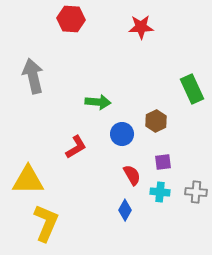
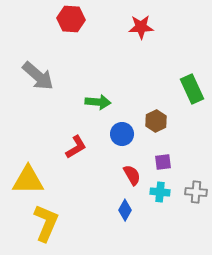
gray arrow: moved 5 px right; rotated 144 degrees clockwise
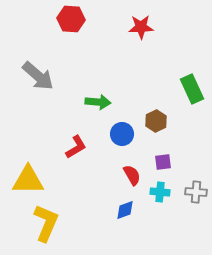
blue diamond: rotated 40 degrees clockwise
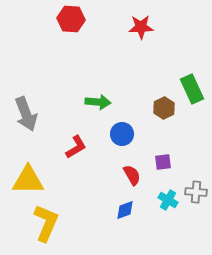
gray arrow: moved 12 px left, 38 px down; rotated 28 degrees clockwise
brown hexagon: moved 8 px right, 13 px up
cyan cross: moved 8 px right, 8 px down; rotated 24 degrees clockwise
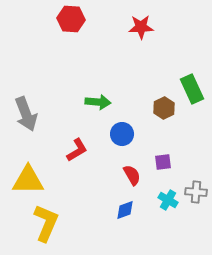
red L-shape: moved 1 px right, 3 px down
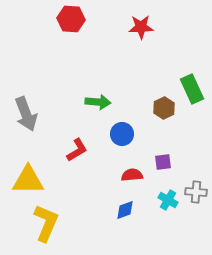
red semicircle: rotated 65 degrees counterclockwise
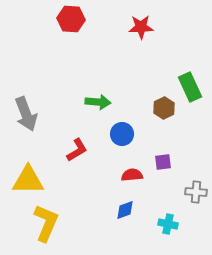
green rectangle: moved 2 px left, 2 px up
cyan cross: moved 24 px down; rotated 18 degrees counterclockwise
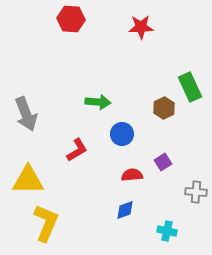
purple square: rotated 24 degrees counterclockwise
cyan cross: moved 1 px left, 7 px down
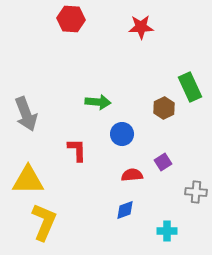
red L-shape: rotated 60 degrees counterclockwise
yellow L-shape: moved 2 px left, 1 px up
cyan cross: rotated 12 degrees counterclockwise
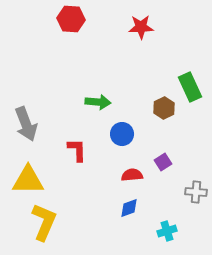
gray arrow: moved 10 px down
blue diamond: moved 4 px right, 2 px up
cyan cross: rotated 18 degrees counterclockwise
